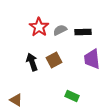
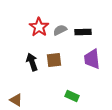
brown square: rotated 21 degrees clockwise
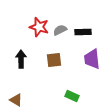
red star: rotated 18 degrees counterclockwise
black arrow: moved 11 px left, 3 px up; rotated 18 degrees clockwise
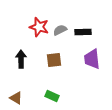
green rectangle: moved 20 px left
brown triangle: moved 2 px up
